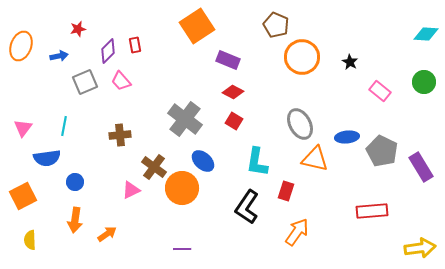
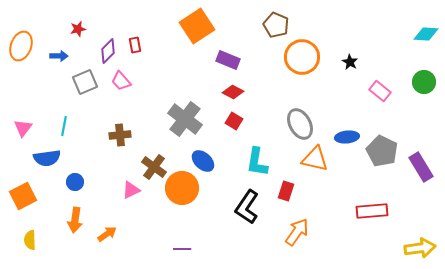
blue arrow at (59, 56): rotated 12 degrees clockwise
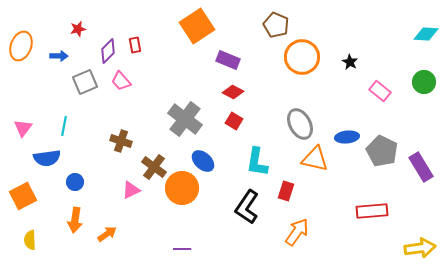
brown cross at (120, 135): moved 1 px right, 6 px down; rotated 25 degrees clockwise
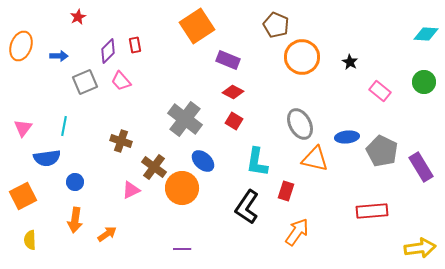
red star at (78, 29): moved 12 px up; rotated 14 degrees counterclockwise
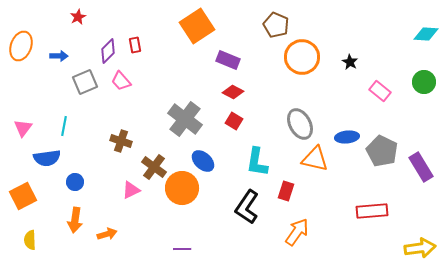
orange arrow at (107, 234): rotated 18 degrees clockwise
